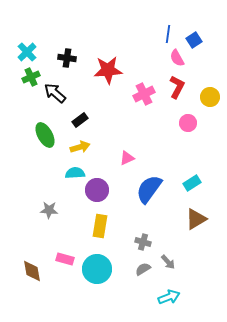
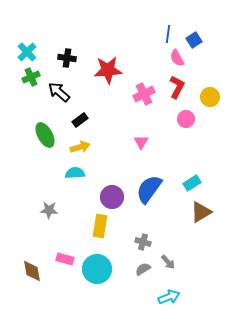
black arrow: moved 4 px right, 1 px up
pink circle: moved 2 px left, 4 px up
pink triangle: moved 14 px right, 16 px up; rotated 35 degrees counterclockwise
purple circle: moved 15 px right, 7 px down
brown triangle: moved 5 px right, 7 px up
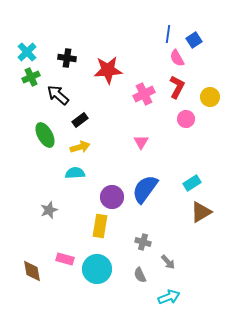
black arrow: moved 1 px left, 3 px down
blue semicircle: moved 4 px left
gray star: rotated 24 degrees counterclockwise
gray semicircle: moved 3 px left, 6 px down; rotated 84 degrees counterclockwise
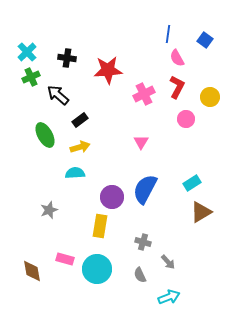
blue square: moved 11 px right; rotated 21 degrees counterclockwise
blue semicircle: rotated 8 degrees counterclockwise
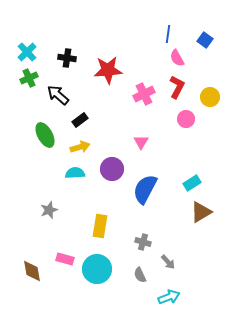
green cross: moved 2 px left, 1 px down
purple circle: moved 28 px up
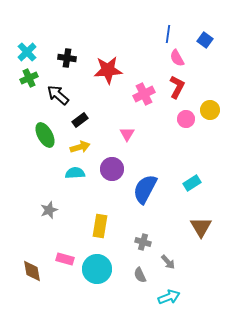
yellow circle: moved 13 px down
pink triangle: moved 14 px left, 8 px up
brown triangle: moved 15 px down; rotated 30 degrees counterclockwise
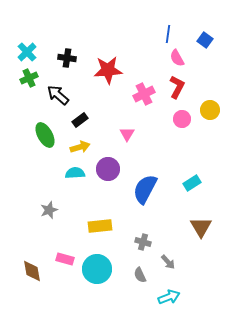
pink circle: moved 4 px left
purple circle: moved 4 px left
yellow rectangle: rotated 75 degrees clockwise
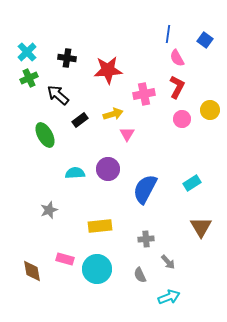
pink cross: rotated 15 degrees clockwise
yellow arrow: moved 33 px right, 33 px up
gray cross: moved 3 px right, 3 px up; rotated 21 degrees counterclockwise
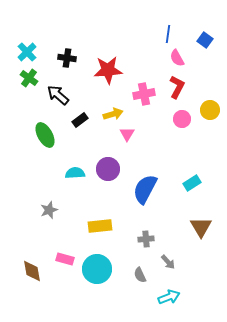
green cross: rotated 30 degrees counterclockwise
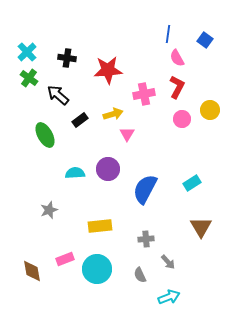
pink rectangle: rotated 36 degrees counterclockwise
